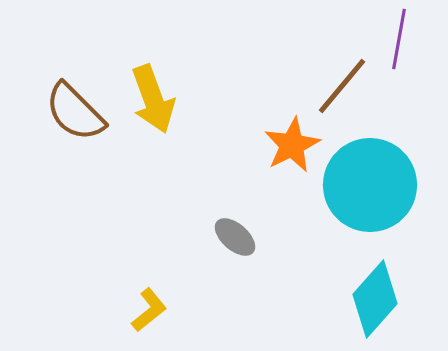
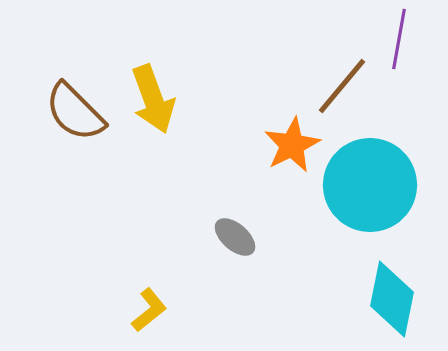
cyan diamond: moved 17 px right; rotated 30 degrees counterclockwise
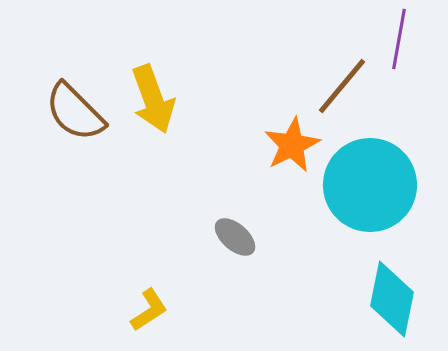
yellow L-shape: rotated 6 degrees clockwise
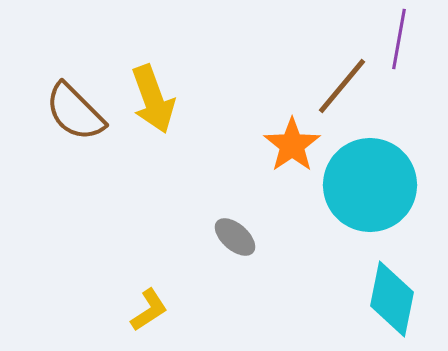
orange star: rotated 8 degrees counterclockwise
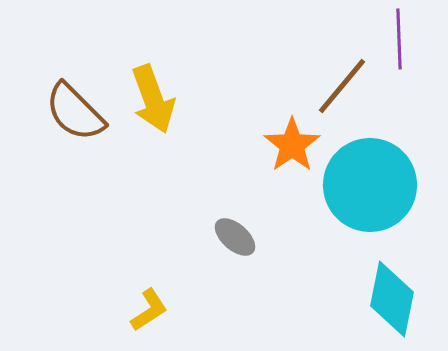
purple line: rotated 12 degrees counterclockwise
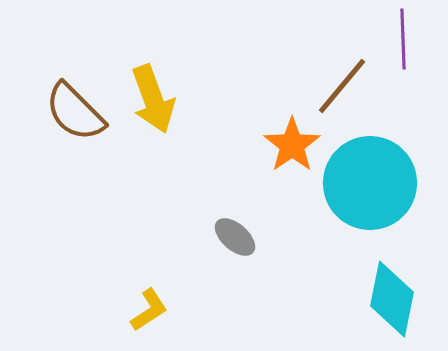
purple line: moved 4 px right
cyan circle: moved 2 px up
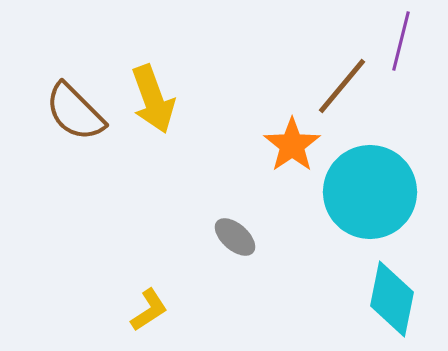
purple line: moved 2 px left, 2 px down; rotated 16 degrees clockwise
cyan circle: moved 9 px down
